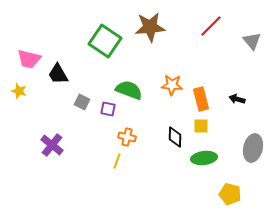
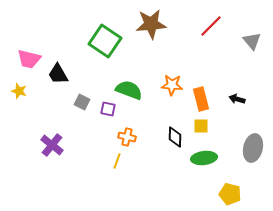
brown star: moved 1 px right, 3 px up
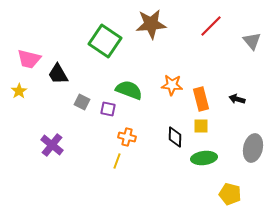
yellow star: rotated 21 degrees clockwise
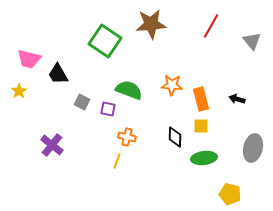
red line: rotated 15 degrees counterclockwise
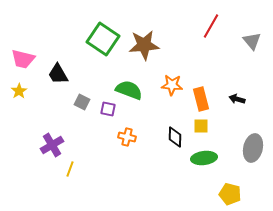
brown star: moved 7 px left, 21 px down
green square: moved 2 px left, 2 px up
pink trapezoid: moved 6 px left
purple cross: rotated 20 degrees clockwise
yellow line: moved 47 px left, 8 px down
